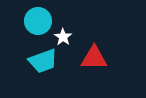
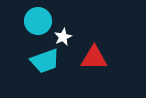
white star: rotated 12 degrees clockwise
cyan trapezoid: moved 2 px right
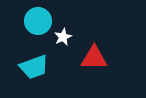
cyan trapezoid: moved 11 px left, 6 px down
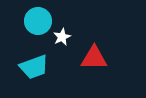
white star: moved 1 px left
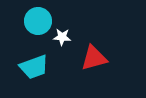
white star: rotated 30 degrees clockwise
red triangle: rotated 16 degrees counterclockwise
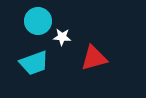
cyan trapezoid: moved 4 px up
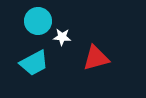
red triangle: moved 2 px right
cyan trapezoid: rotated 8 degrees counterclockwise
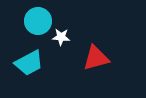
white star: moved 1 px left
cyan trapezoid: moved 5 px left
